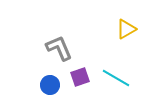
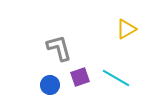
gray L-shape: rotated 8 degrees clockwise
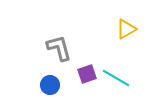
purple square: moved 7 px right, 3 px up
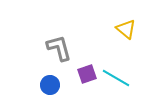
yellow triangle: rotated 50 degrees counterclockwise
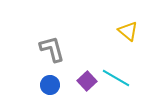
yellow triangle: moved 2 px right, 2 px down
gray L-shape: moved 7 px left, 1 px down
purple square: moved 7 px down; rotated 24 degrees counterclockwise
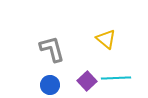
yellow triangle: moved 22 px left, 8 px down
cyan line: rotated 32 degrees counterclockwise
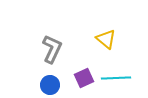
gray L-shape: rotated 40 degrees clockwise
purple square: moved 3 px left, 3 px up; rotated 18 degrees clockwise
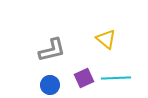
gray L-shape: moved 1 px down; rotated 52 degrees clockwise
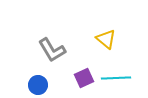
gray L-shape: rotated 72 degrees clockwise
blue circle: moved 12 px left
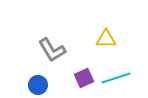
yellow triangle: rotated 40 degrees counterclockwise
cyan line: rotated 16 degrees counterclockwise
